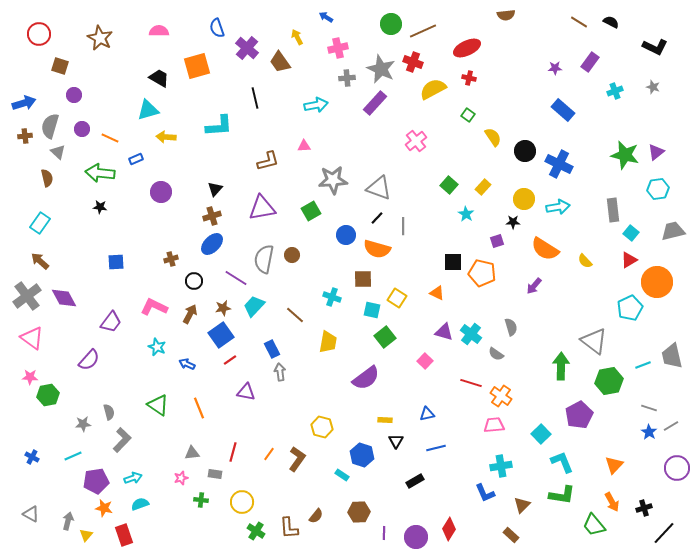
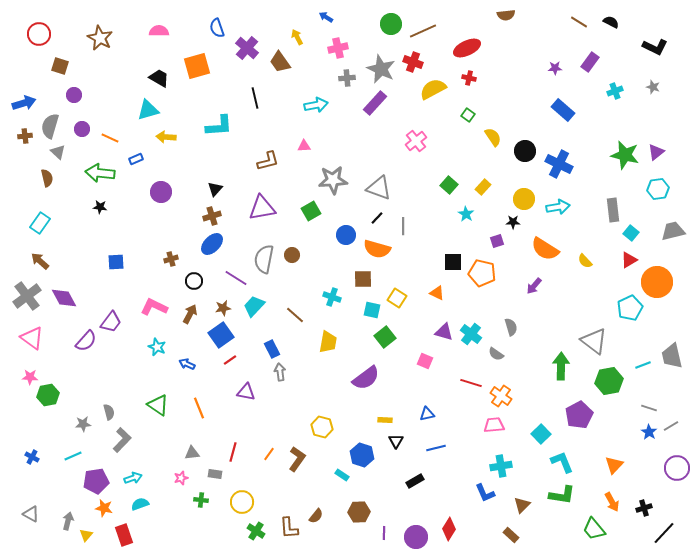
purple semicircle at (89, 360): moved 3 px left, 19 px up
pink square at (425, 361): rotated 21 degrees counterclockwise
green trapezoid at (594, 525): moved 4 px down
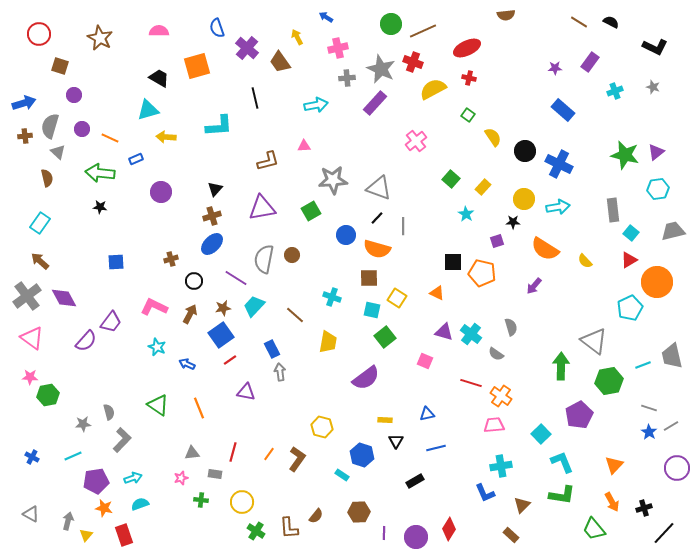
green square at (449, 185): moved 2 px right, 6 px up
brown square at (363, 279): moved 6 px right, 1 px up
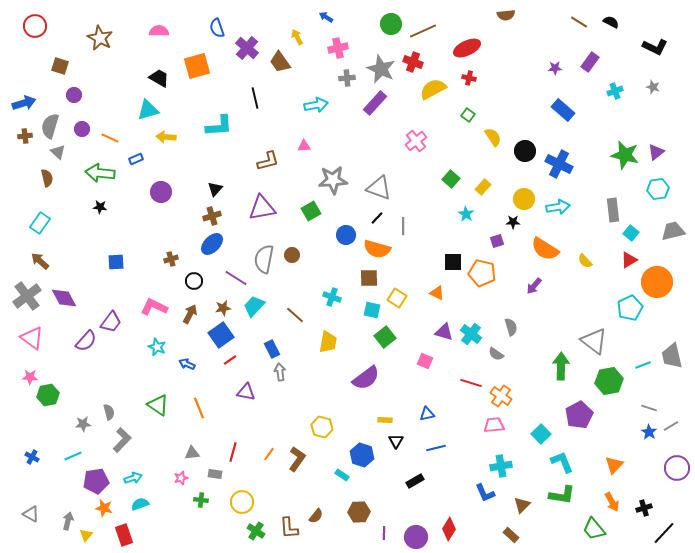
red circle at (39, 34): moved 4 px left, 8 px up
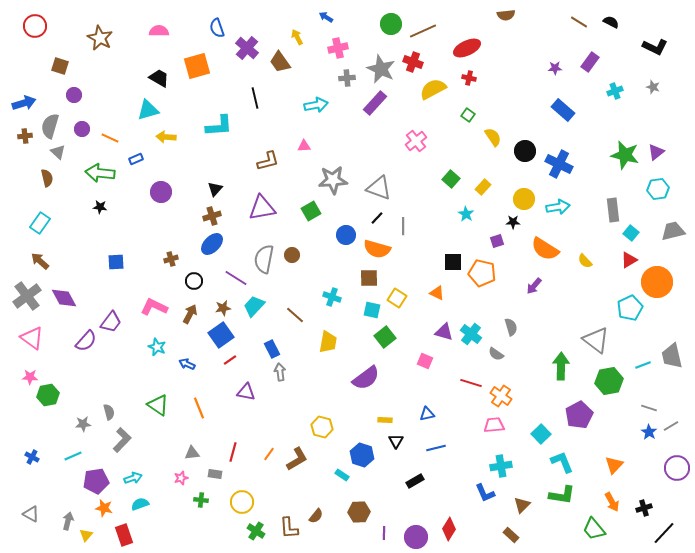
gray triangle at (594, 341): moved 2 px right, 1 px up
brown L-shape at (297, 459): rotated 25 degrees clockwise
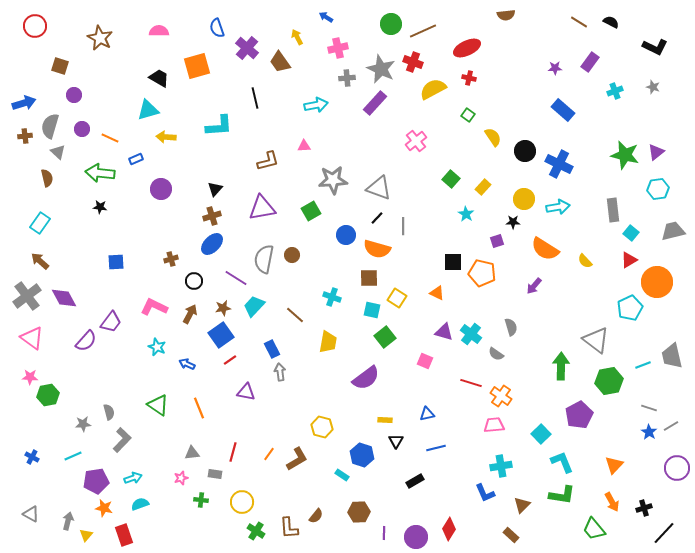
purple circle at (161, 192): moved 3 px up
